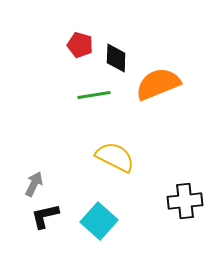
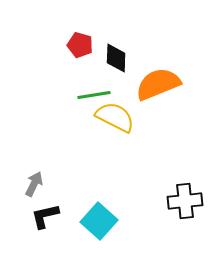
yellow semicircle: moved 40 px up
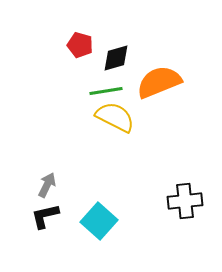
black diamond: rotated 72 degrees clockwise
orange semicircle: moved 1 px right, 2 px up
green line: moved 12 px right, 4 px up
gray arrow: moved 13 px right, 1 px down
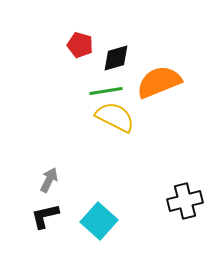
gray arrow: moved 2 px right, 5 px up
black cross: rotated 8 degrees counterclockwise
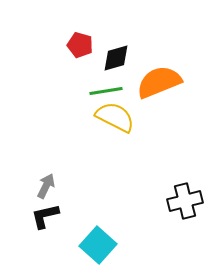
gray arrow: moved 3 px left, 6 px down
cyan square: moved 1 px left, 24 px down
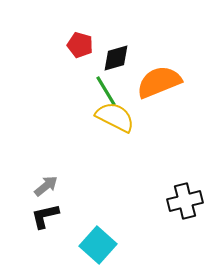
green line: rotated 68 degrees clockwise
gray arrow: rotated 25 degrees clockwise
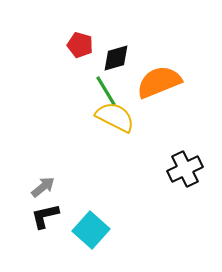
gray arrow: moved 3 px left, 1 px down
black cross: moved 32 px up; rotated 12 degrees counterclockwise
cyan square: moved 7 px left, 15 px up
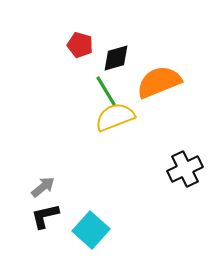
yellow semicircle: rotated 48 degrees counterclockwise
